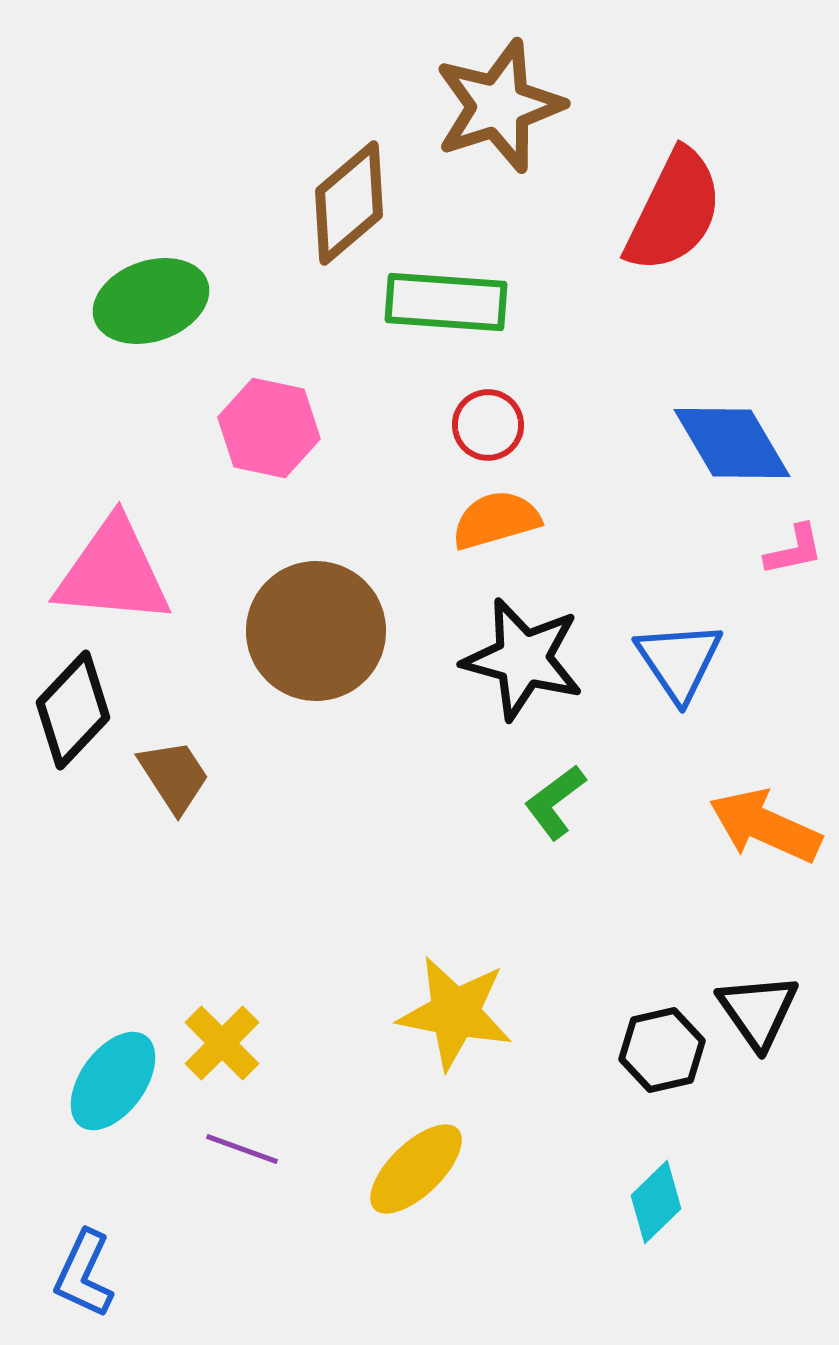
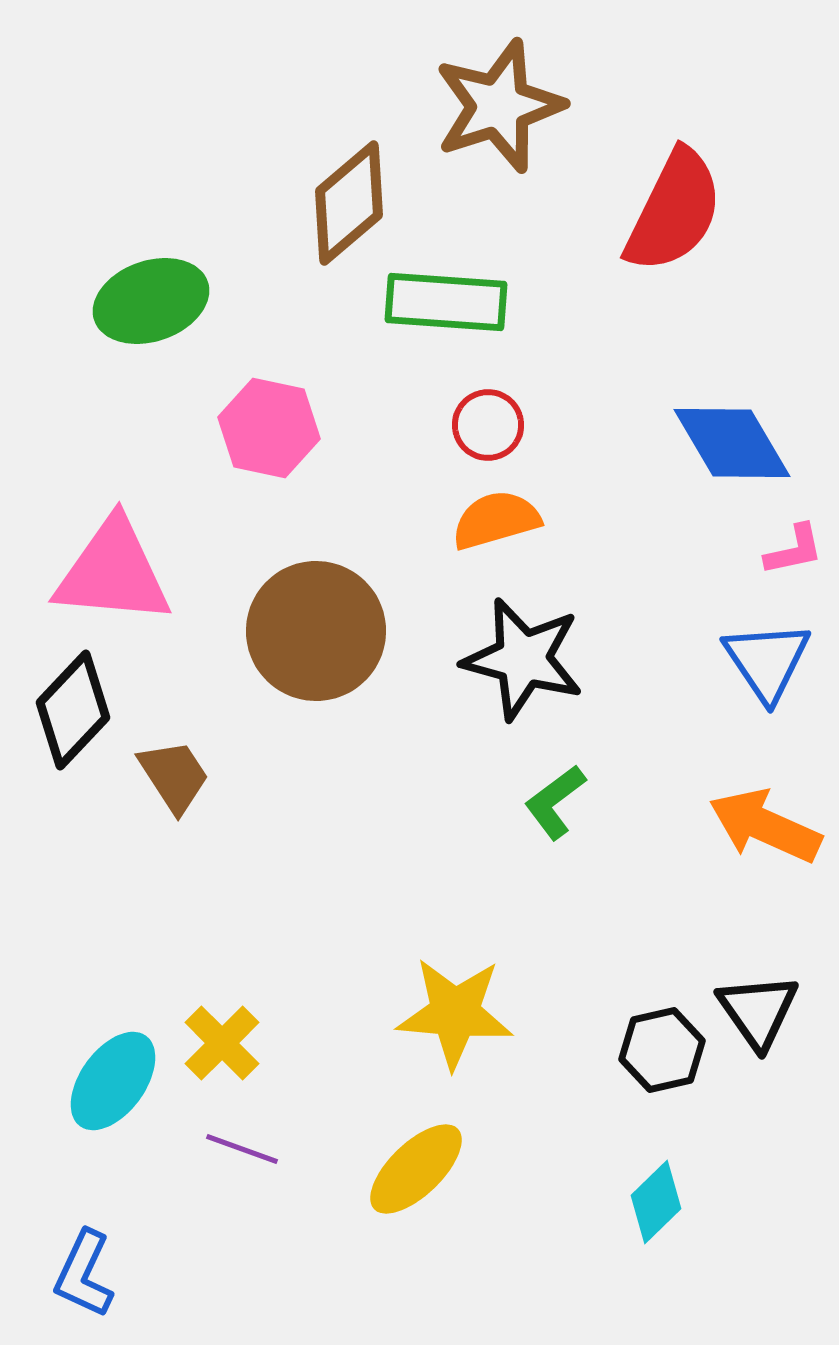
blue triangle: moved 88 px right
yellow star: rotated 6 degrees counterclockwise
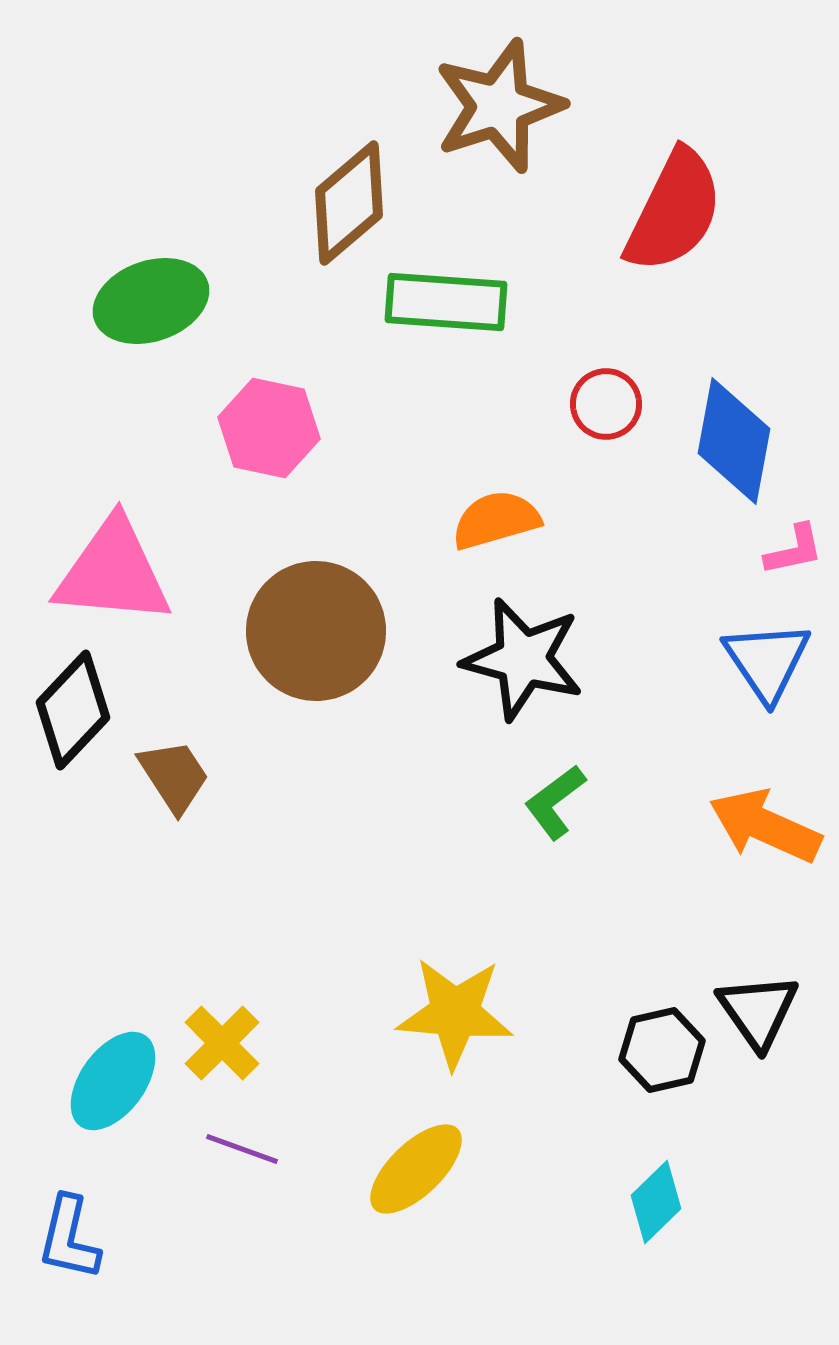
red circle: moved 118 px right, 21 px up
blue diamond: moved 2 px right, 2 px up; rotated 41 degrees clockwise
blue L-shape: moved 15 px left, 36 px up; rotated 12 degrees counterclockwise
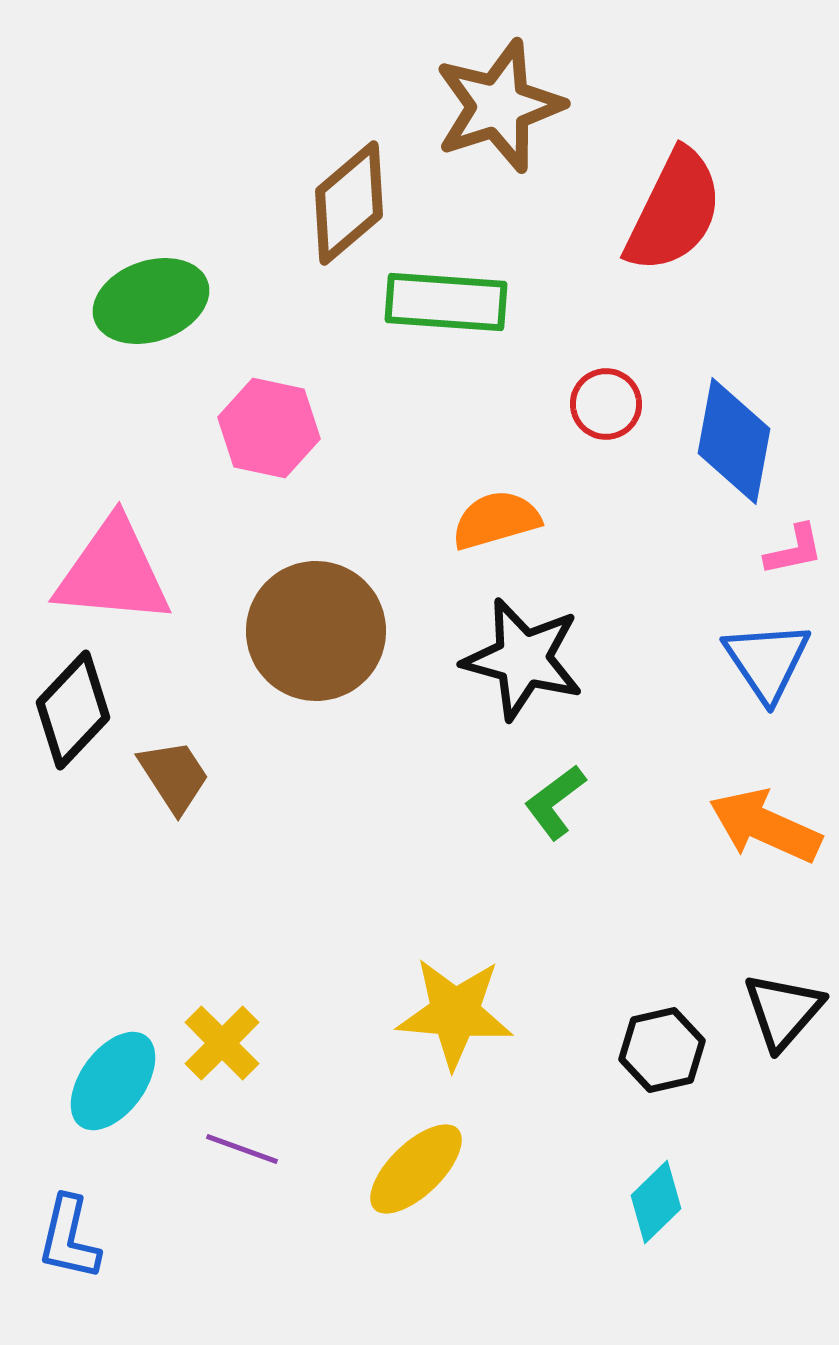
black triangle: moved 25 px right; rotated 16 degrees clockwise
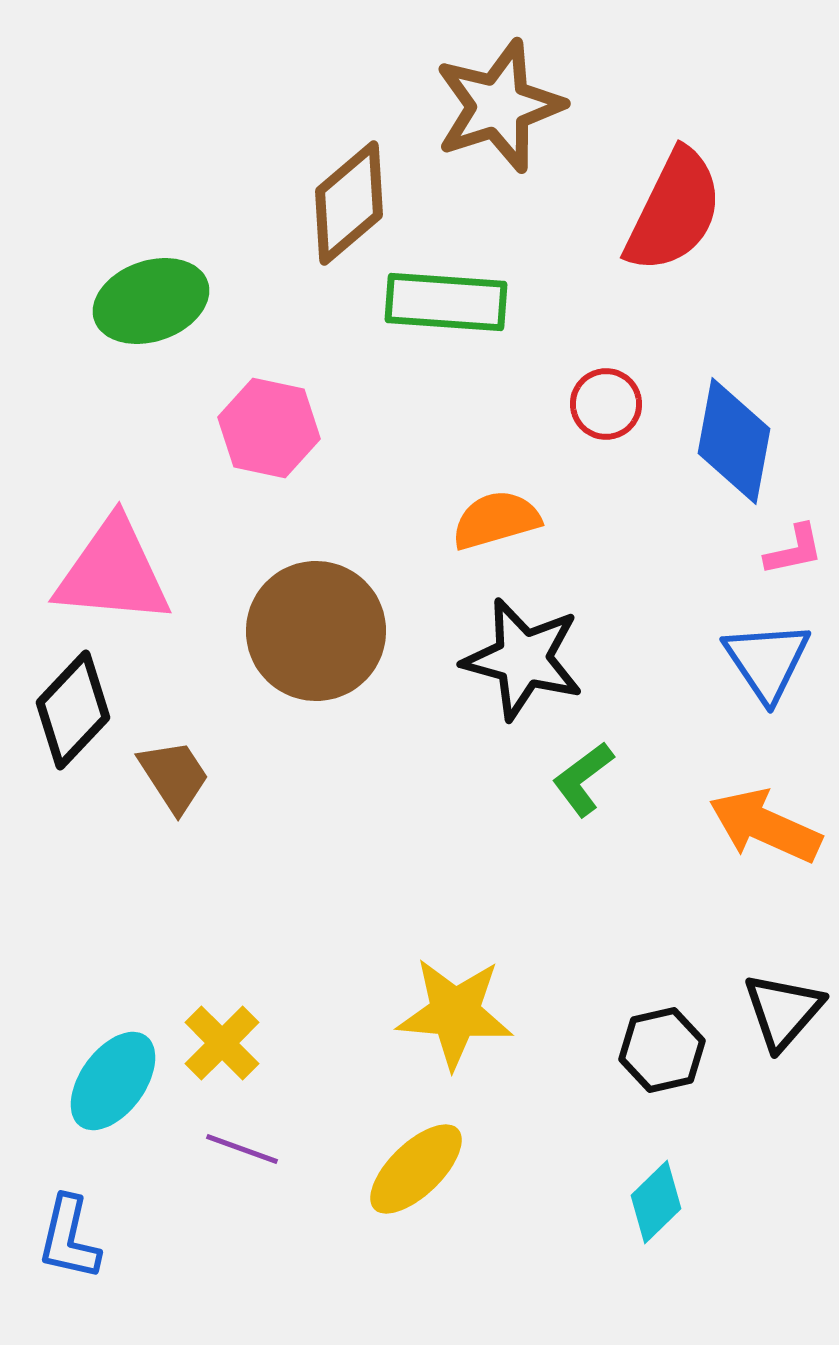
green L-shape: moved 28 px right, 23 px up
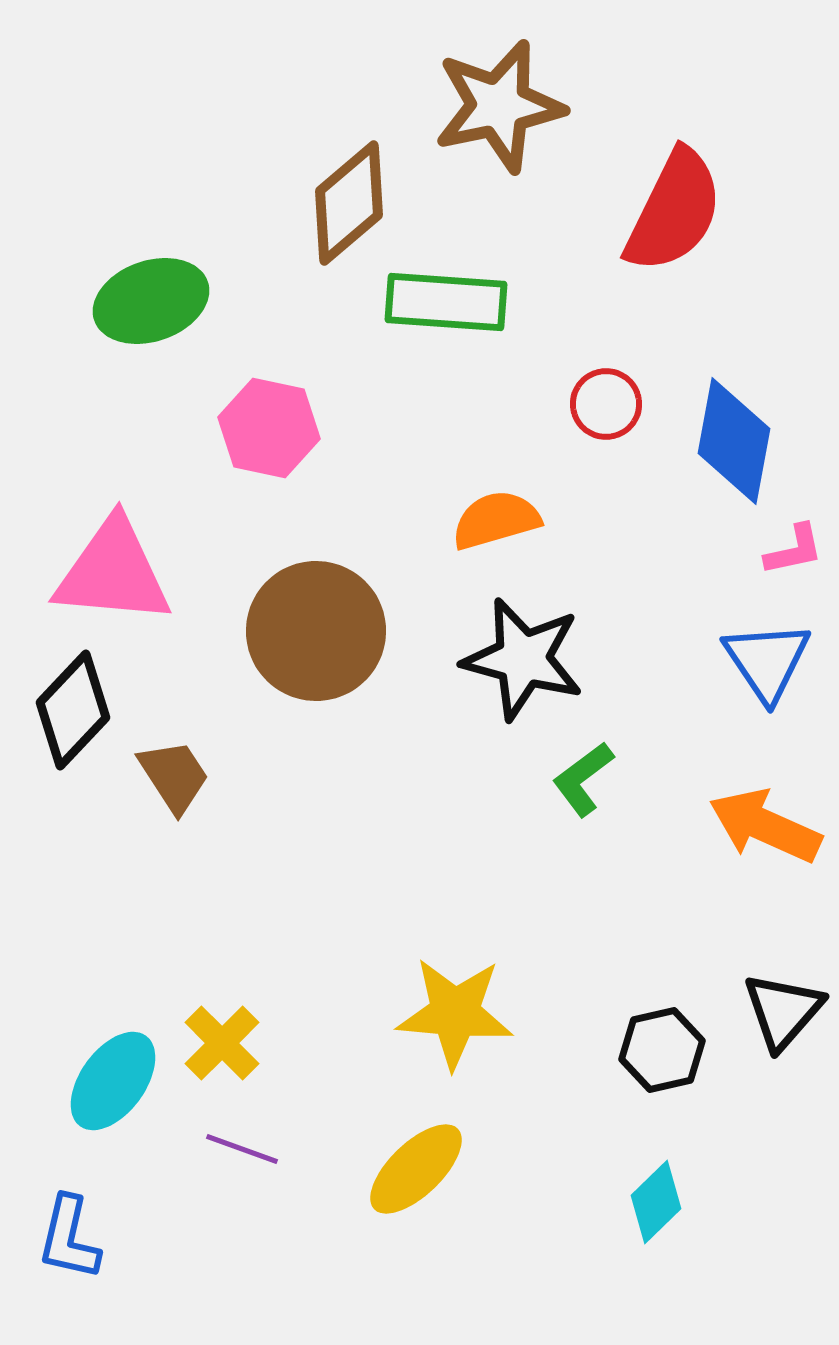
brown star: rotated 6 degrees clockwise
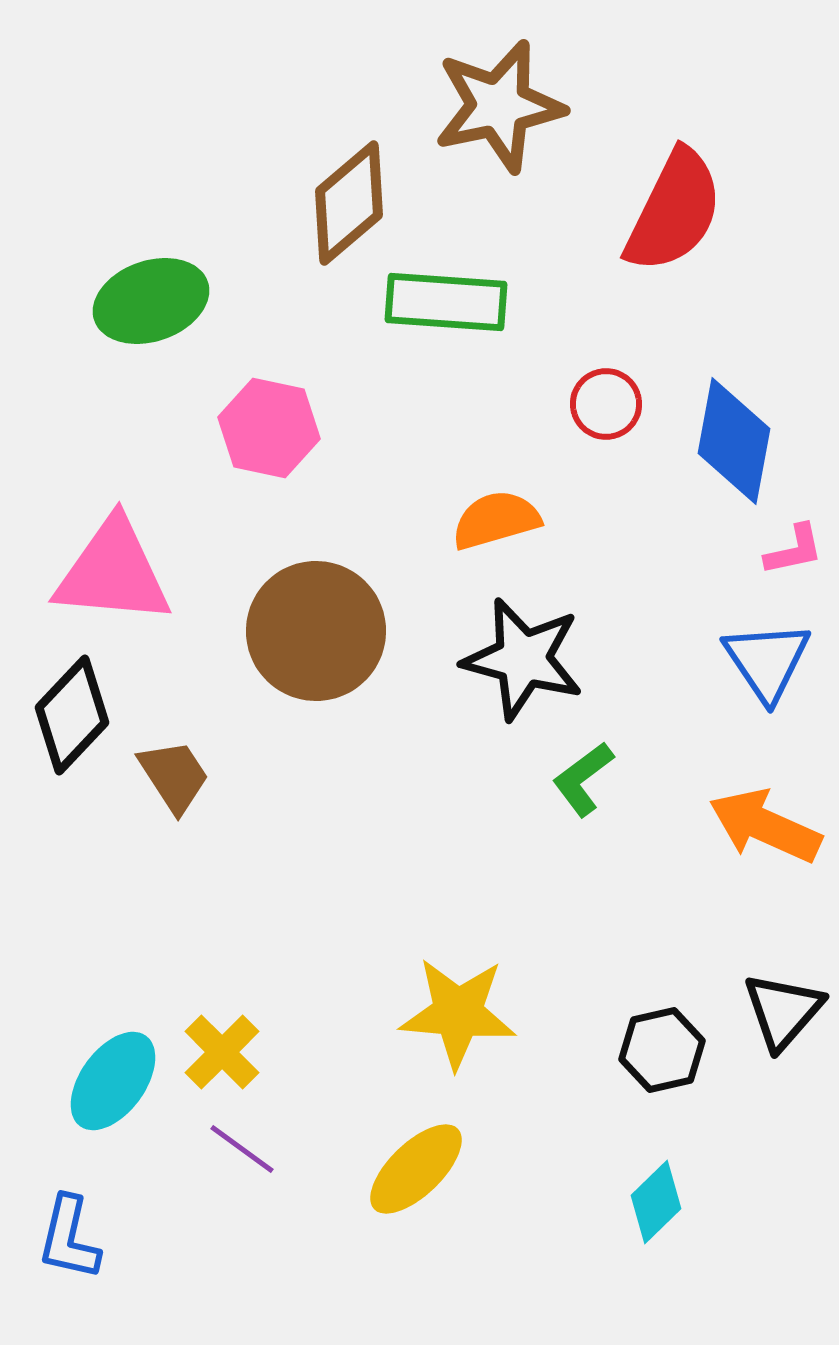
black diamond: moved 1 px left, 5 px down
yellow star: moved 3 px right
yellow cross: moved 9 px down
purple line: rotated 16 degrees clockwise
